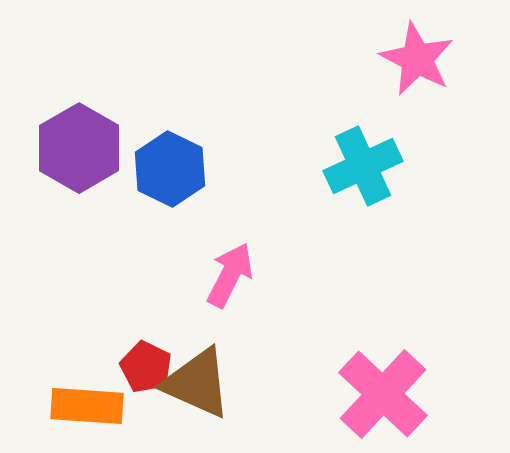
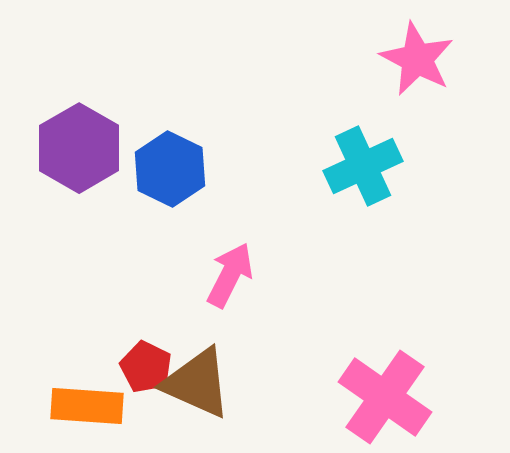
pink cross: moved 2 px right, 3 px down; rotated 8 degrees counterclockwise
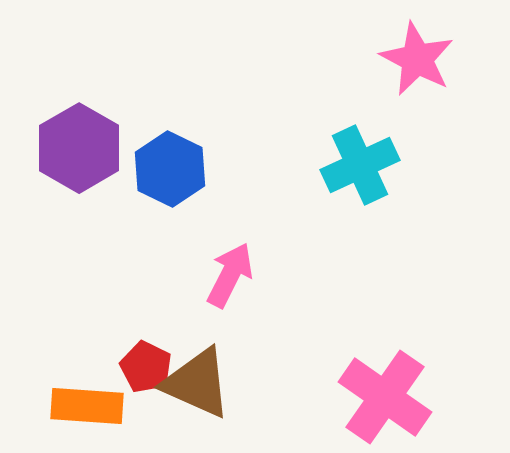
cyan cross: moved 3 px left, 1 px up
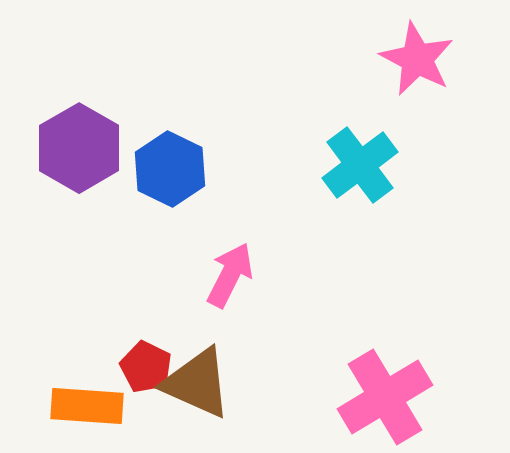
cyan cross: rotated 12 degrees counterclockwise
pink cross: rotated 24 degrees clockwise
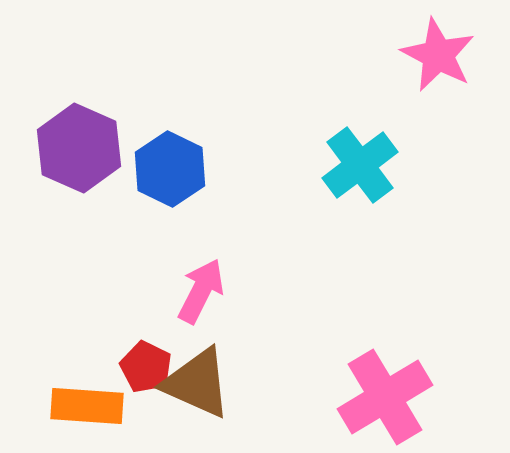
pink star: moved 21 px right, 4 px up
purple hexagon: rotated 6 degrees counterclockwise
pink arrow: moved 29 px left, 16 px down
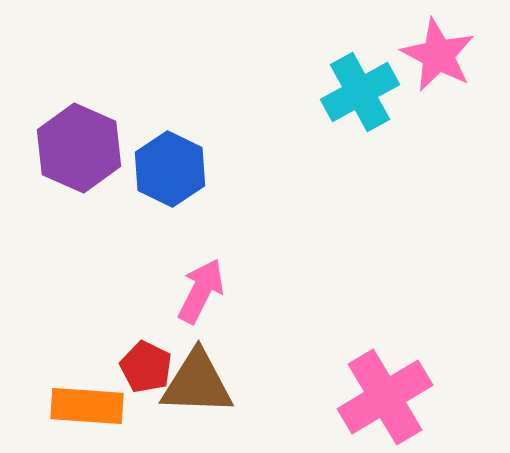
cyan cross: moved 73 px up; rotated 8 degrees clockwise
brown triangle: rotated 22 degrees counterclockwise
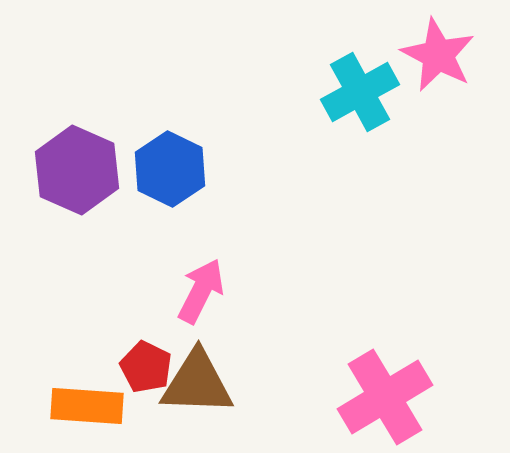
purple hexagon: moved 2 px left, 22 px down
